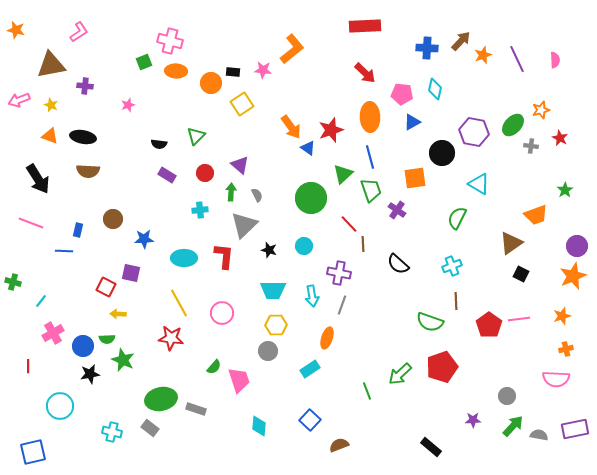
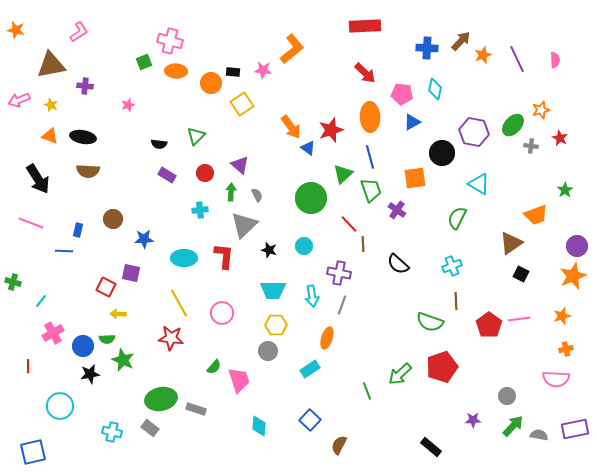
brown semicircle at (339, 445): rotated 42 degrees counterclockwise
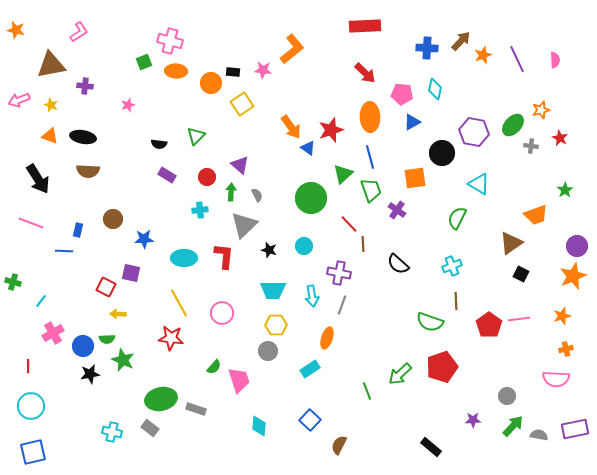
red circle at (205, 173): moved 2 px right, 4 px down
cyan circle at (60, 406): moved 29 px left
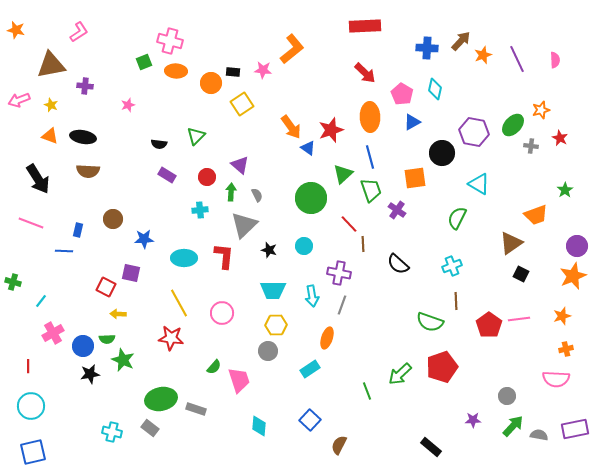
pink pentagon at (402, 94): rotated 25 degrees clockwise
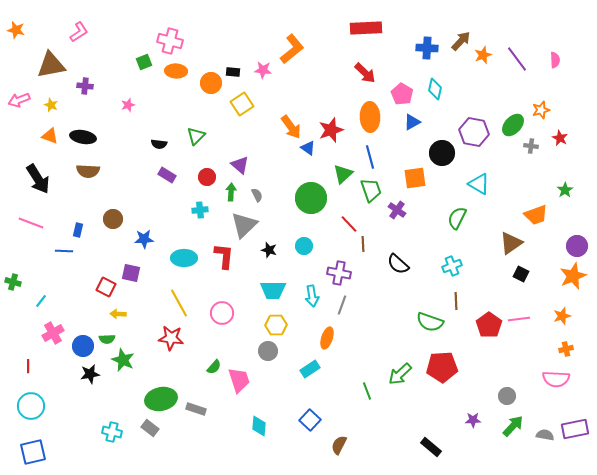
red rectangle at (365, 26): moved 1 px right, 2 px down
purple line at (517, 59): rotated 12 degrees counterclockwise
red pentagon at (442, 367): rotated 16 degrees clockwise
gray semicircle at (539, 435): moved 6 px right
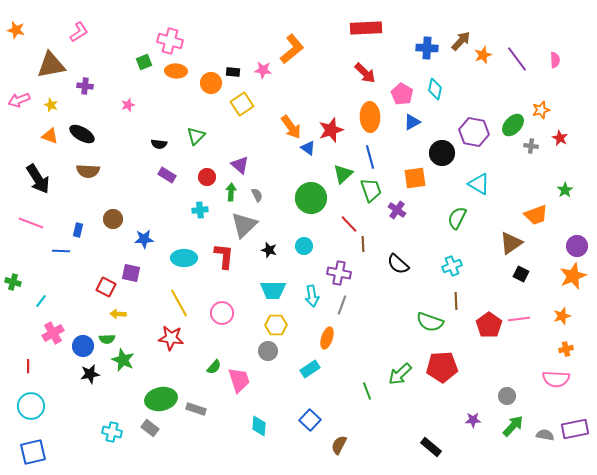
black ellipse at (83, 137): moved 1 px left, 3 px up; rotated 20 degrees clockwise
blue line at (64, 251): moved 3 px left
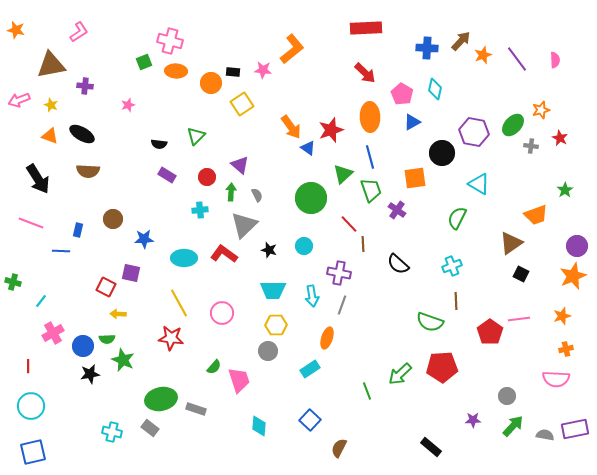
red L-shape at (224, 256): moved 2 px up; rotated 60 degrees counterclockwise
red pentagon at (489, 325): moved 1 px right, 7 px down
brown semicircle at (339, 445): moved 3 px down
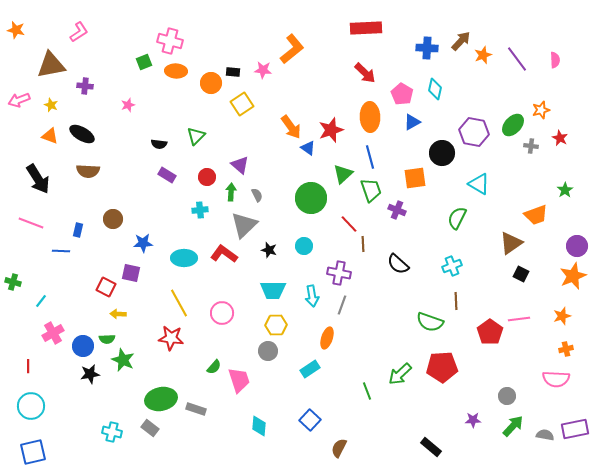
purple cross at (397, 210): rotated 12 degrees counterclockwise
blue star at (144, 239): moved 1 px left, 4 px down
